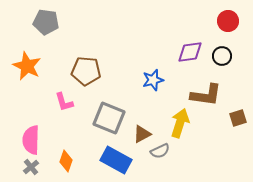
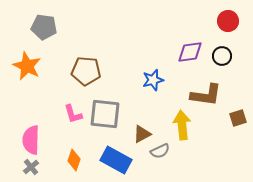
gray pentagon: moved 2 px left, 5 px down
pink L-shape: moved 9 px right, 12 px down
gray square: moved 4 px left, 4 px up; rotated 16 degrees counterclockwise
yellow arrow: moved 2 px right, 2 px down; rotated 24 degrees counterclockwise
orange diamond: moved 8 px right, 1 px up
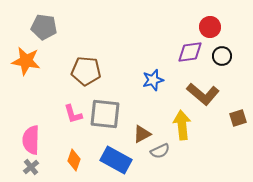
red circle: moved 18 px left, 6 px down
orange star: moved 1 px left, 5 px up; rotated 16 degrees counterclockwise
brown L-shape: moved 3 px left, 1 px up; rotated 32 degrees clockwise
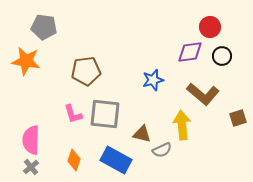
brown pentagon: rotated 12 degrees counterclockwise
brown triangle: rotated 42 degrees clockwise
gray semicircle: moved 2 px right, 1 px up
